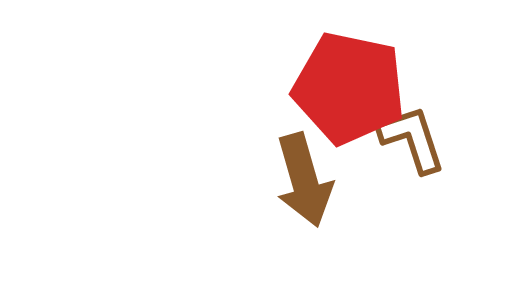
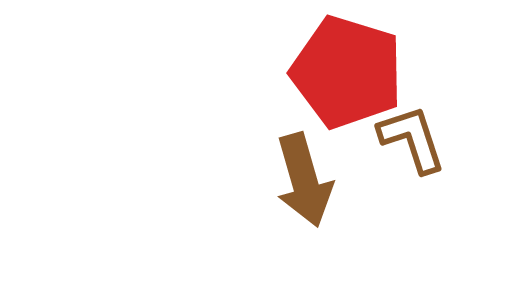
red pentagon: moved 2 px left, 16 px up; rotated 5 degrees clockwise
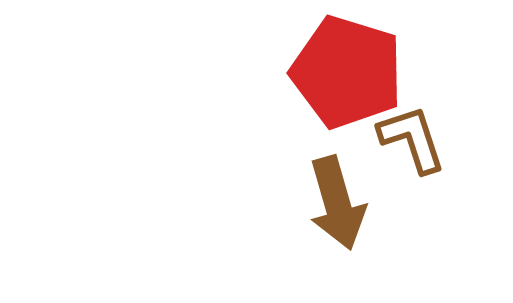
brown arrow: moved 33 px right, 23 px down
